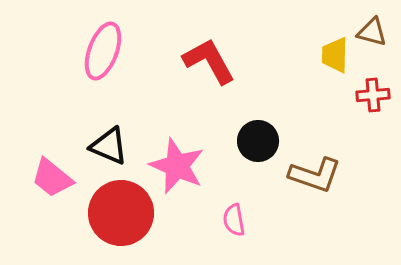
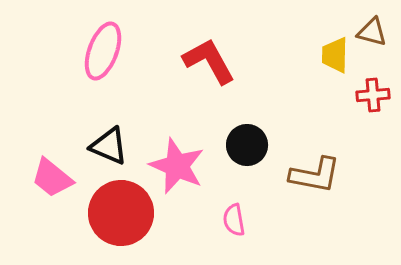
black circle: moved 11 px left, 4 px down
brown L-shape: rotated 8 degrees counterclockwise
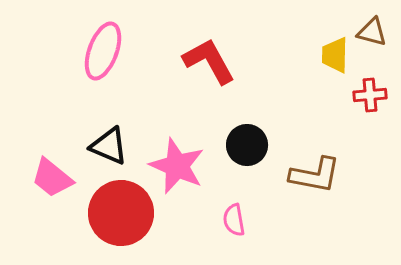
red cross: moved 3 px left
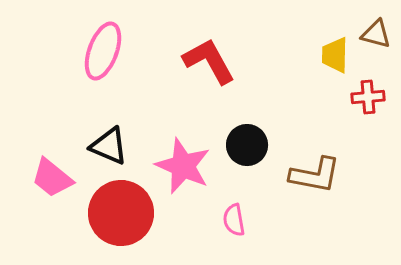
brown triangle: moved 4 px right, 2 px down
red cross: moved 2 px left, 2 px down
pink star: moved 6 px right
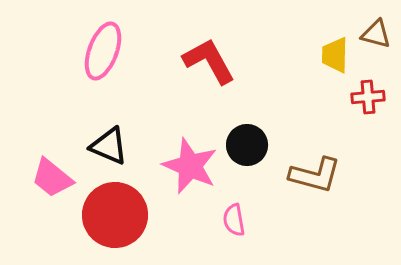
pink star: moved 7 px right
brown L-shape: rotated 4 degrees clockwise
red circle: moved 6 px left, 2 px down
